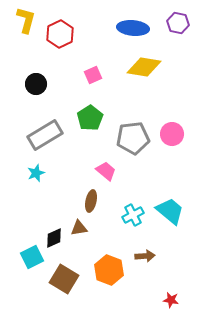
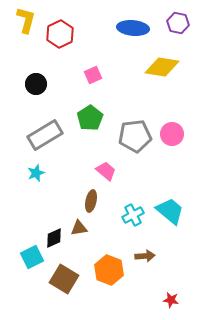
yellow diamond: moved 18 px right
gray pentagon: moved 2 px right, 2 px up
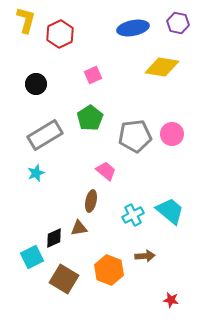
blue ellipse: rotated 16 degrees counterclockwise
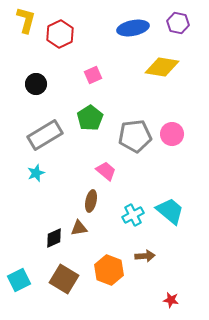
cyan square: moved 13 px left, 23 px down
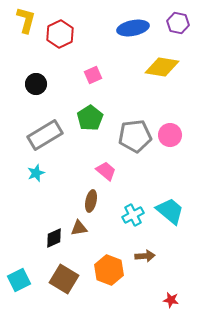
pink circle: moved 2 px left, 1 px down
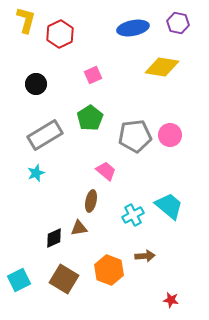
cyan trapezoid: moved 1 px left, 5 px up
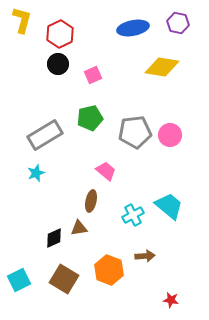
yellow L-shape: moved 4 px left
black circle: moved 22 px right, 20 px up
green pentagon: rotated 20 degrees clockwise
gray pentagon: moved 4 px up
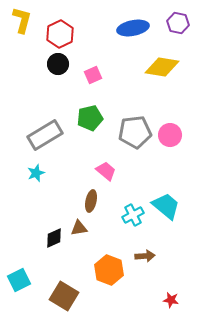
cyan trapezoid: moved 3 px left
brown square: moved 17 px down
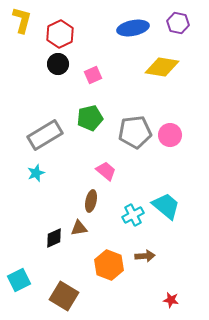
orange hexagon: moved 5 px up
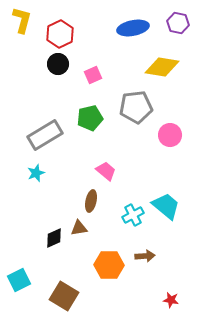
gray pentagon: moved 1 px right, 25 px up
orange hexagon: rotated 20 degrees counterclockwise
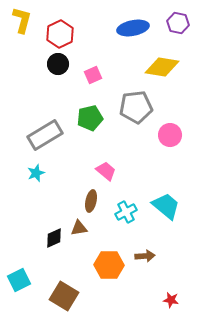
cyan cross: moved 7 px left, 3 px up
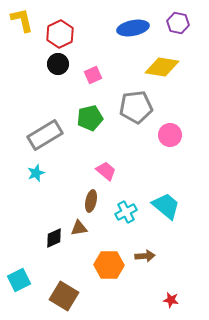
yellow L-shape: rotated 28 degrees counterclockwise
